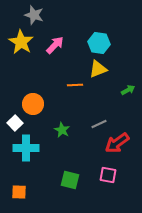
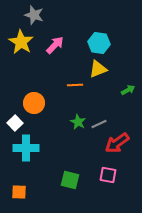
orange circle: moved 1 px right, 1 px up
green star: moved 16 px right, 8 px up
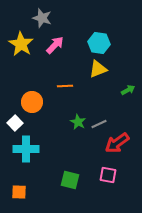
gray star: moved 8 px right, 3 px down
yellow star: moved 2 px down
orange line: moved 10 px left, 1 px down
orange circle: moved 2 px left, 1 px up
cyan cross: moved 1 px down
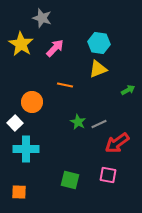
pink arrow: moved 3 px down
orange line: moved 1 px up; rotated 14 degrees clockwise
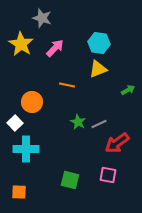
orange line: moved 2 px right
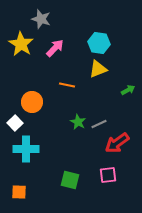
gray star: moved 1 px left, 1 px down
pink square: rotated 18 degrees counterclockwise
